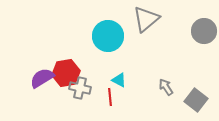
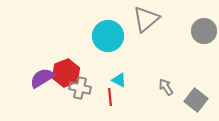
red hexagon: rotated 12 degrees counterclockwise
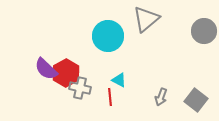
red hexagon: rotated 8 degrees counterclockwise
purple semicircle: moved 4 px right, 9 px up; rotated 105 degrees counterclockwise
gray arrow: moved 5 px left, 10 px down; rotated 126 degrees counterclockwise
